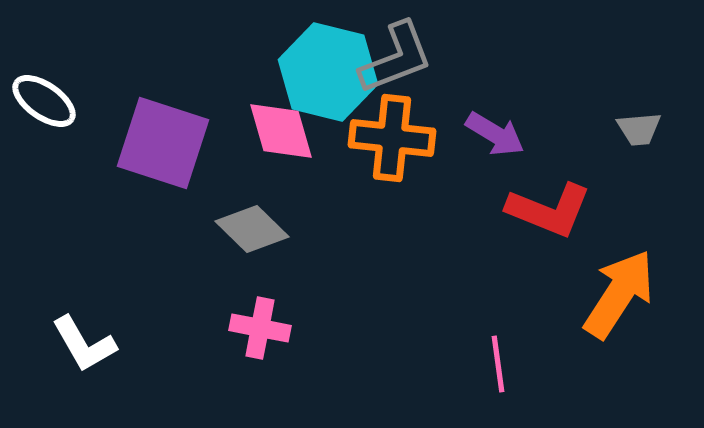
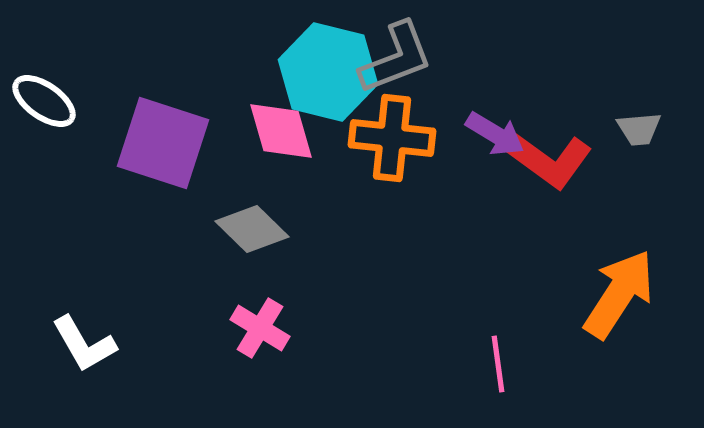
red L-shape: moved 50 px up; rotated 14 degrees clockwise
pink cross: rotated 20 degrees clockwise
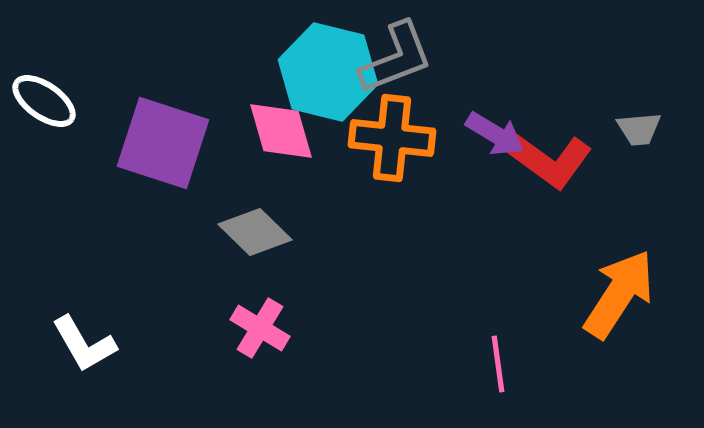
gray diamond: moved 3 px right, 3 px down
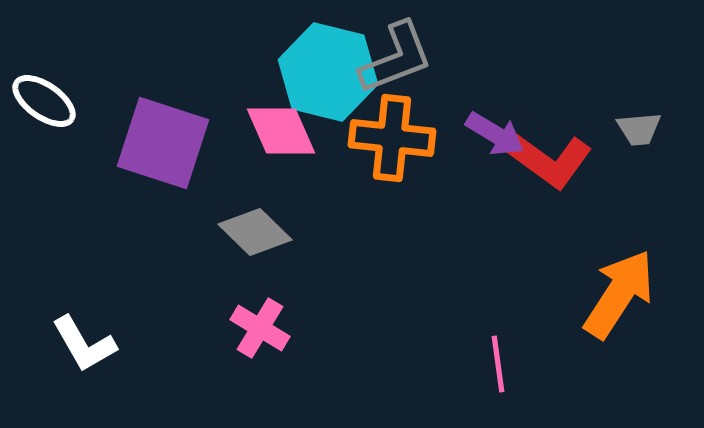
pink diamond: rotated 8 degrees counterclockwise
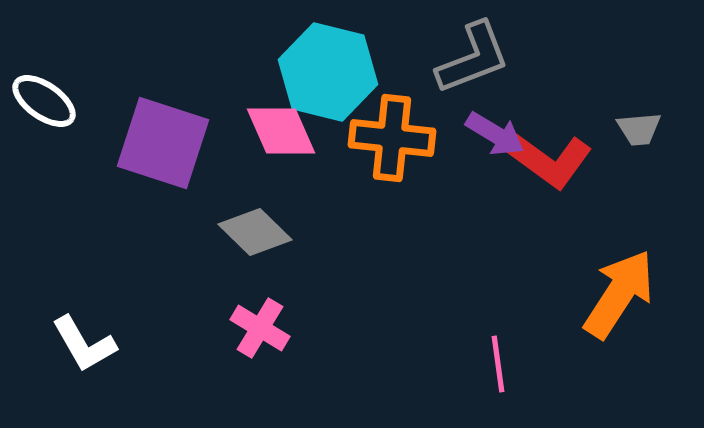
gray L-shape: moved 77 px right
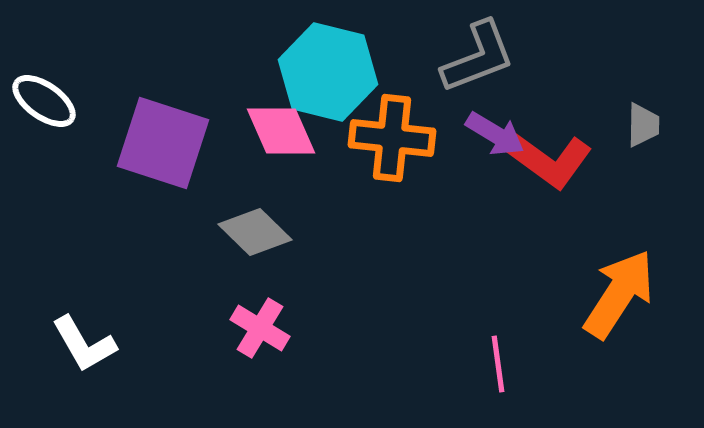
gray L-shape: moved 5 px right, 1 px up
gray trapezoid: moved 4 px right, 4 px up; rotated 84 degrees counterclockwise
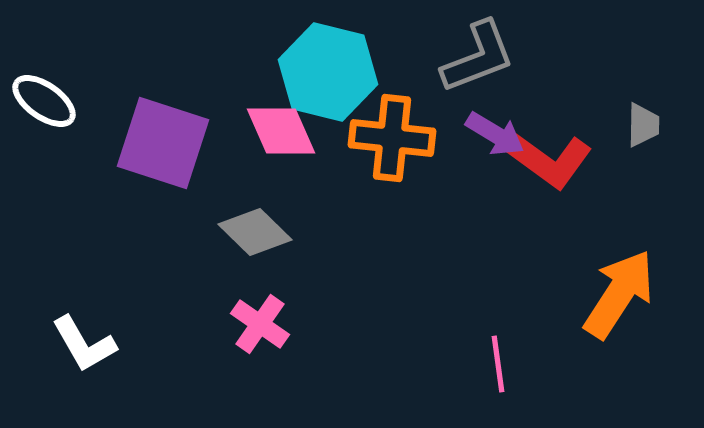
pink cross: moved 4 px up; rotated 4 degrees clockwise
